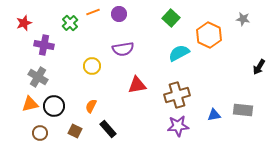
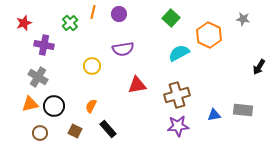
orange line: rotated 56 degrees counterclockwise
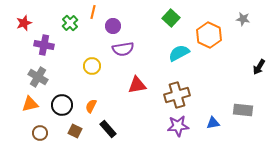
purple circle: moved 6 px left, 12 px down
black circle: moved 8 px right, 1 px up
blue triangle: moved 1 px left, 8 px down
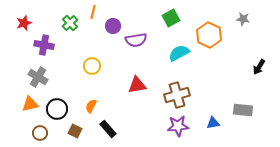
green square: rotated 18 degrees clockwise
purple semicircle: moved 13 px right, 9 px up
black circle: moved 5 px left, 4 px down
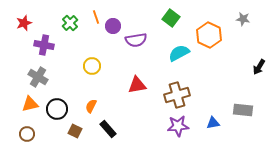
orange line: moved 3 px right, 5 px down; rotated 32 degrees counterclockwise
green square: rotated 24 degrees counterclockwise
brown circle: moved 13 px left, 1 px down
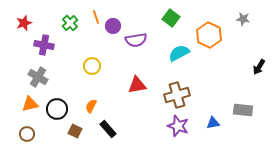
purple star: rotated 25 degrees clockwise
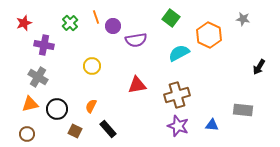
blue triangle: moved 1 px left, 2 px down; rotated 16 degrees clockwise
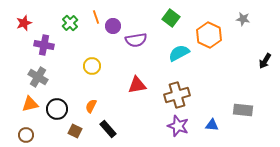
black arrow: moved 6 px right, 6 px up
brown circle: moved 1 px left, 1 px down
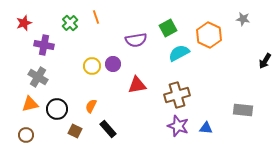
green square: moved 3 px left, 10 px down; rotated 24 degrees clockwise
purple circle: moved 38 px down
blue triangle: moved 6 px left, 3 px down
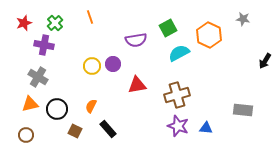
orange line: moved 6 px left
green cross: moved 15 px left
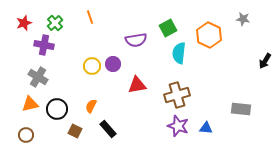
cyan semicircle: rotated 55 degrees counterclockwise
gray rectangle: moved 2 px left, 1 px up
